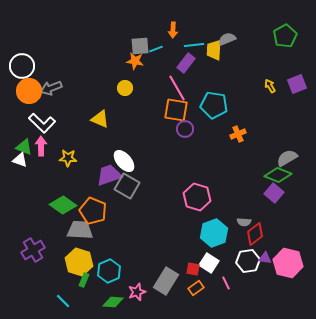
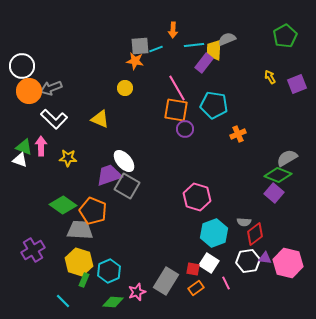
purple rectangle at (186, 63): moved 18 px right
yellow arrow at (270, 86): moved 9 px up
white L-shape at (42, 123): moved 12 px right, 4 px up
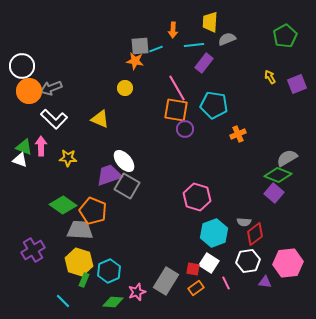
yellow trapezoid at (214, 50): moved 4 px left, 28 px up
purple triangle at (265, 258): moved 24 px down
pink hexagon at (288, 263): rotated 20 degrees counterclockwise
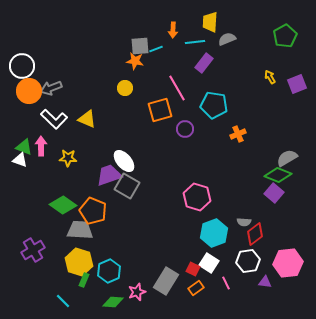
cyan line at (194, 45): moved 1 px right, 3 px up
orange square at (176, 110): moved 16 px left; rotated 25 degrees counterclockwise
yellow triangle at (100, 119): moved 13 px left
red square at (193, 269): rotated 16 degrees clockwise
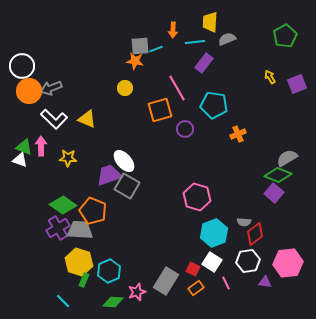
purple cross at (33, 250): moved 25 px right, 22 px up
white square at (209, 263): moved 3 px right, 1 px up
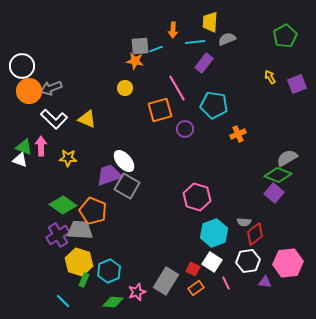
purple cross at (58, 228): moved 7 px down
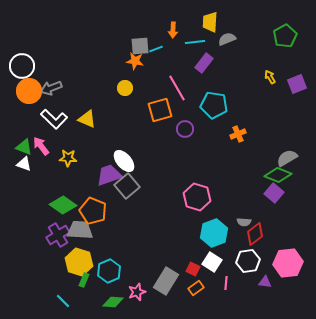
pink arrow at (41, 146): rotated 36 degrees counterclockwise
white triangle at (20, 160): moved 4 px right, 4 px down
gray square at (127, 186): rotated 20 degrees clockwise
pink line at (226, 283): rotated 32 degrees clockwise
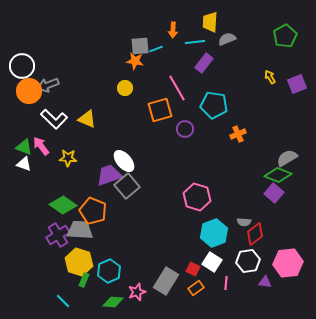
gray arrow at (51, 88): moved 3 px left, 3 px up
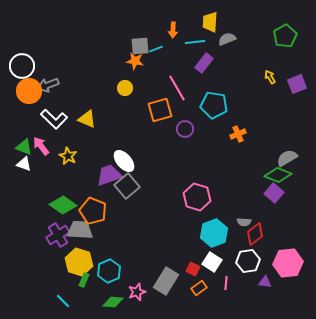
yellow star at (68, 158): moved 2 px up; rotated 24 degrees clockwise
orange rectangle at (196, 288): moved 3 px right
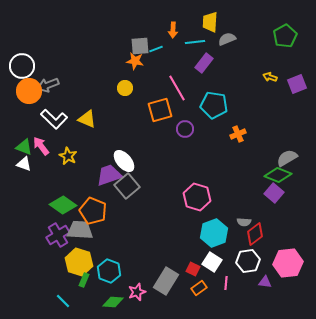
yellow arrow at (270, 77): rotated 40 degrees counterclockwise
cyan hexagon at (109, 271): rotated 15 degrees counterclockwise
